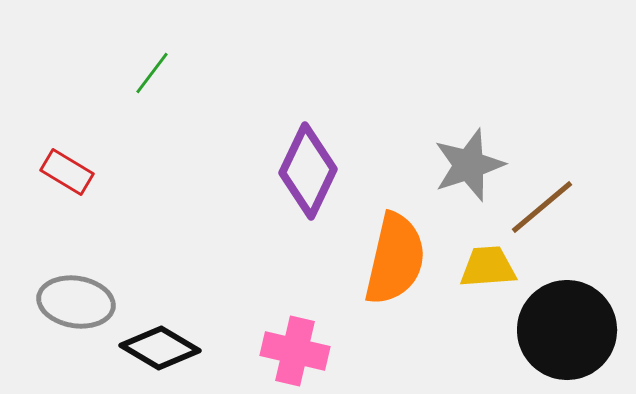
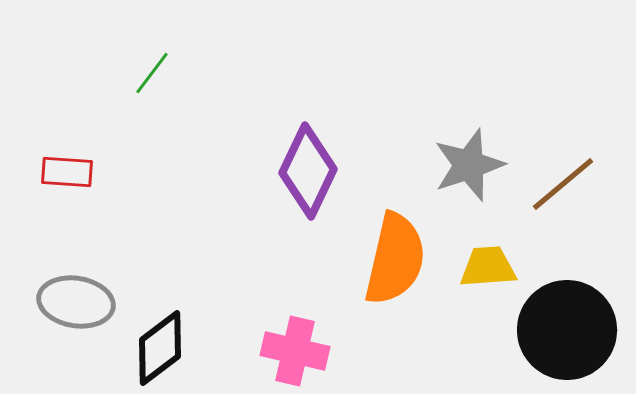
red rectangle: rotated 27 degrees counterclockwise
brown line: moved 21 px right, 23 px up
black diamond: rotated 68 degrees counterclockwise
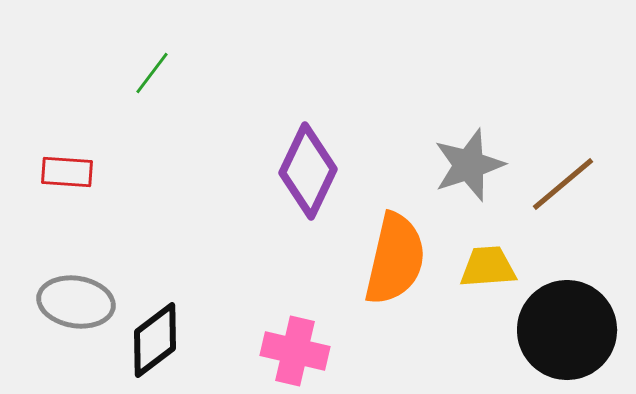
black diamond: moved 5 px left, 8 px up
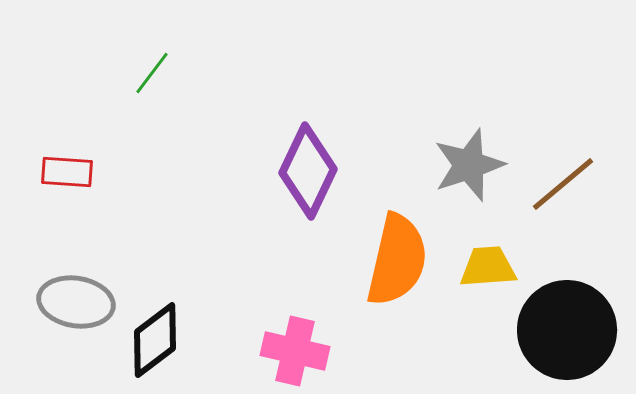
orange semicircle: moved 2 px right, 1 px down
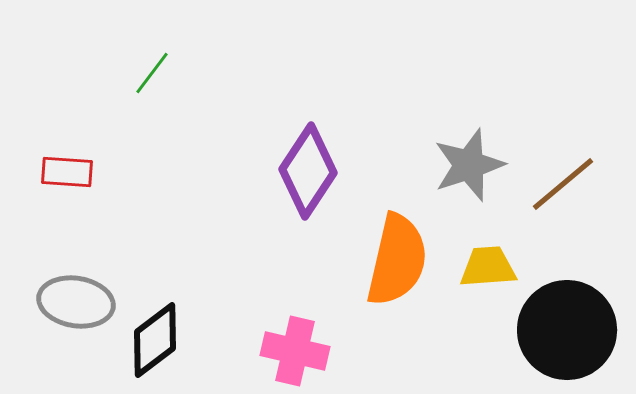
purple diamond: rotated 8 degrees clockwise
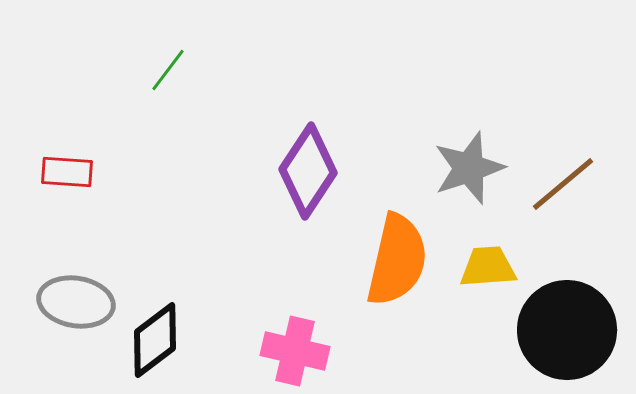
green line: moved 16 px right, 3 px up
gray star: moved 3 px down
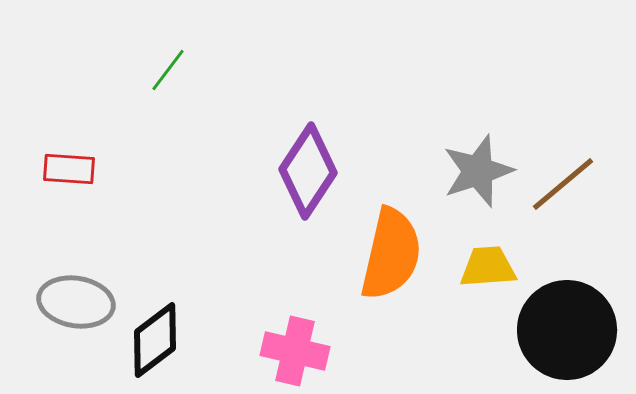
gray star: moved 9 px right, 3 px down
red rectangle: moved 2 px right, 3 px up
orange semicircle: moved 6 px left, 6 px up
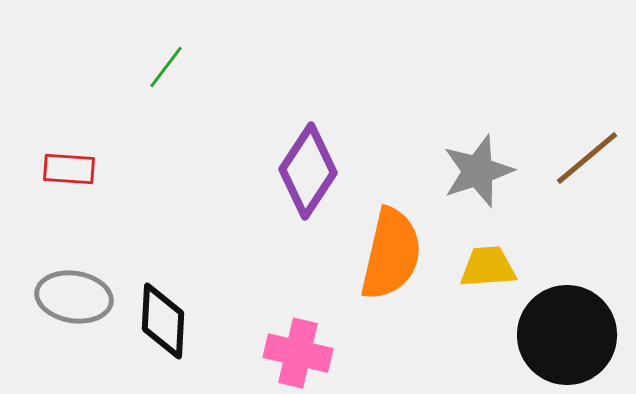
green line: moved 2 px left, 3 px up
brown line: moved 24 px right, 26 px up
gray ellipse: moved 2 px left, 5 px up
black circle: moved 5 px down
black diamond: moved 8 px right, 19 px up; rotated 50 degrees counterclockwise
pink cross: moved 3 px right, 2 px down
